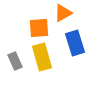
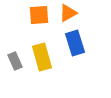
orange triangle: moved 5 px right
orange square: moved 13 px up
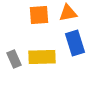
orange triangle: rotated 18 degrees clockwise
yellow rectangle: rotated 76 degrees counterclockwise
gray rectangle: moved 1 px left, 2 px up
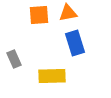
yellow rectangle: moved 10 px right, 19 px down
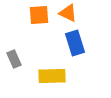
orange triangle: rotated 36 degrees clockwise
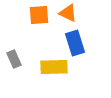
yellow rectangle: moved 2 px right, 9 px up
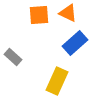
blue rectangle: rotated 65 degrees clockwise
gray rectangle: moved 1 px left, 2 px up; rotated 24 degrees counterclockwise
yellow rectangle: moved 3 px right, 14 px down; rotated 64 degrees counterclockwise
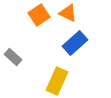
orange square: rotated 30 degrees counterclockwise
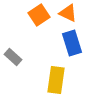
blue rectangle: moved 3 px left; rotated 65 degrees counterclockwise
yellow rectangle: moved 1 px left, 1 px up; rotated 16 degrees counterclockwise
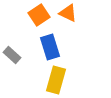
blue rectangle: moved 22 px left, 4 px down
gray rectangle: moved 1 px left, 2 px up
yellow rectangle: rotated 8 degrees clockwise
